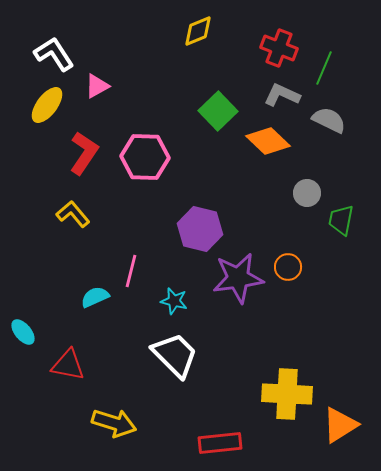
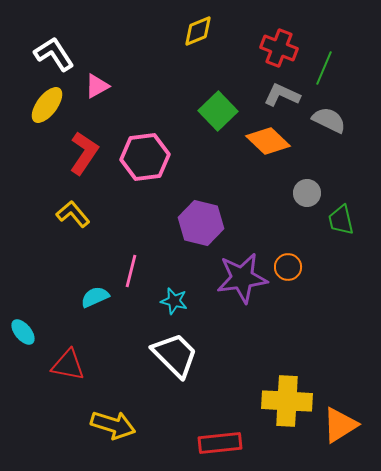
pink hexagon: rotated 9 degrees counterclockwise
green trapezoid: rotated 24 degrees counterclockwise
purple hexagon: moved 1 px right, 6 px up
purple star: moved 4 px right
yellow cross: moved 7 px down
yellow arrow: moved 1 px left, 2 px down
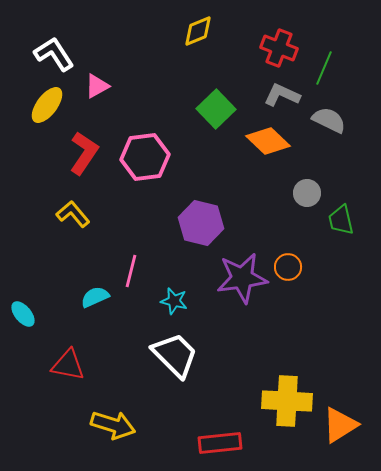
green square: moved 2 px left, 2 px up
cyan ellipse: moved 18 px up
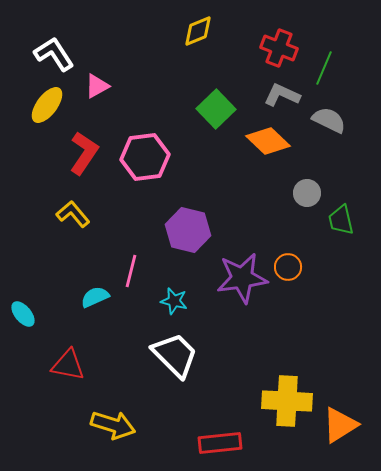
purple hexagon: moved 13 px left, 7 px down
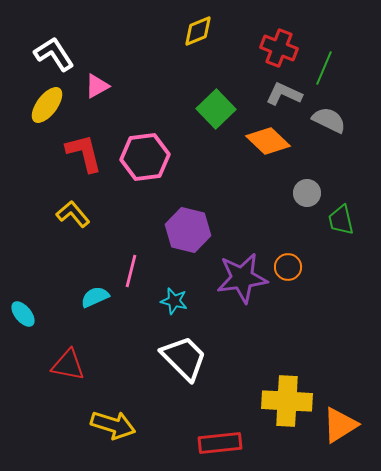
gray L-shape: moved 2 px right, 1 px up
red L-shape: rotated 48 degrees counterclockwise
white trapezoid: moved 9 px right, 3 px down
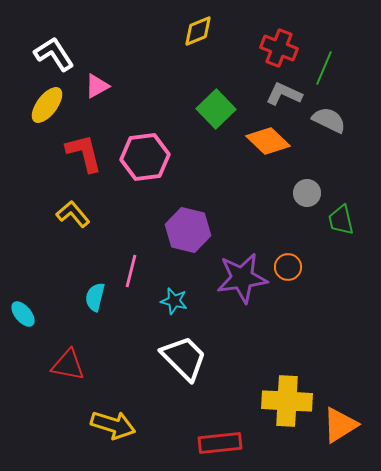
cyan semicircle: rotated 52 degrees counterclockwise
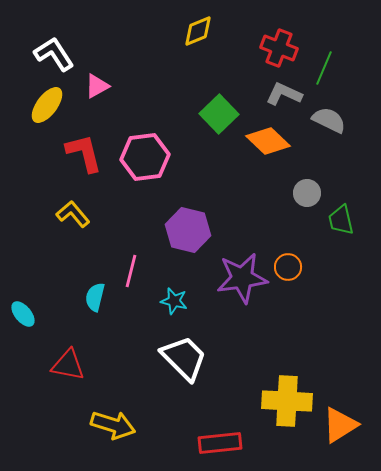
green square: moved 3 px right, 5 px down
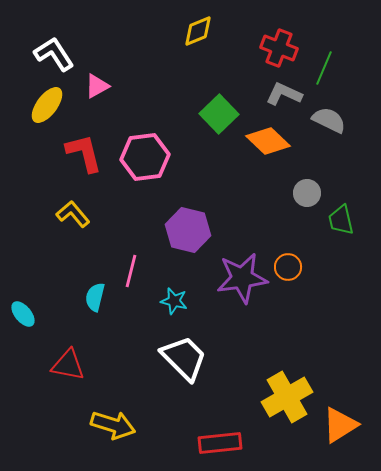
yellow cross: moved 4 px up; rotated 33 degrees counterclockwise
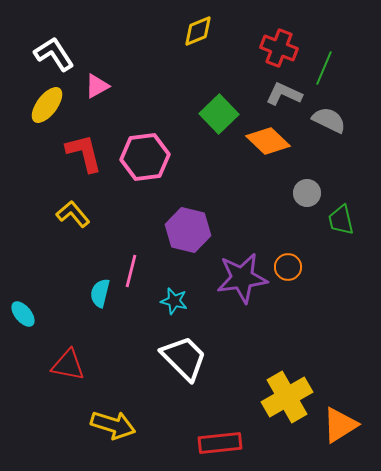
cyan semicircle: moved 5 px right, 4 px up
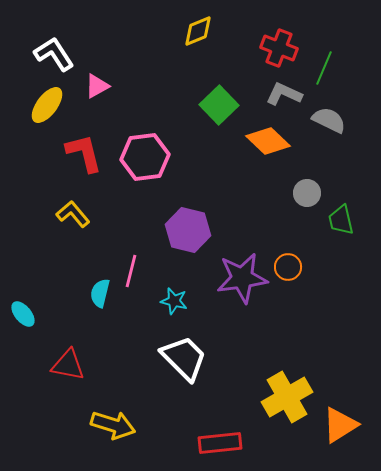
green square: moved 9 px up
